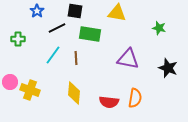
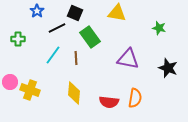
black square: moved 2 px down; rotated 14 degrees clockwise
green rectangle: moved 3 px down; rotated 45 degrees clockwise
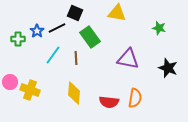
blue star: moved 20 px down
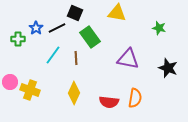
blue star: moved 1 px left, 3 px up
yellow diamond: rotated 20 degrees clockwise
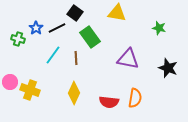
black square: rotated 14 degrees clockwise
green cross: rotated 16 degrees clockwise
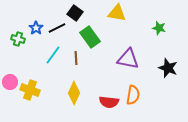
orange semicircle: moved 2 px left, 3 px up
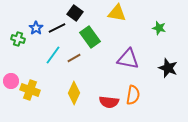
brown line: moved 2 px left; rotated 64 degrees clockwise
pink circle: moved 1 px right, 1 px up
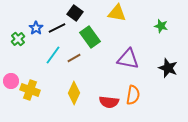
green star: moved 2 px right, 2 px up
green cross: rotated 32 degrees clockwise
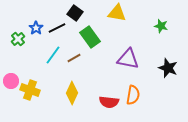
yellow diamond: moved 2 px left
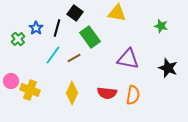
black line: rotated 48 degrees counterclockwise
red semicircle: moved 2 px left, 9 px up
